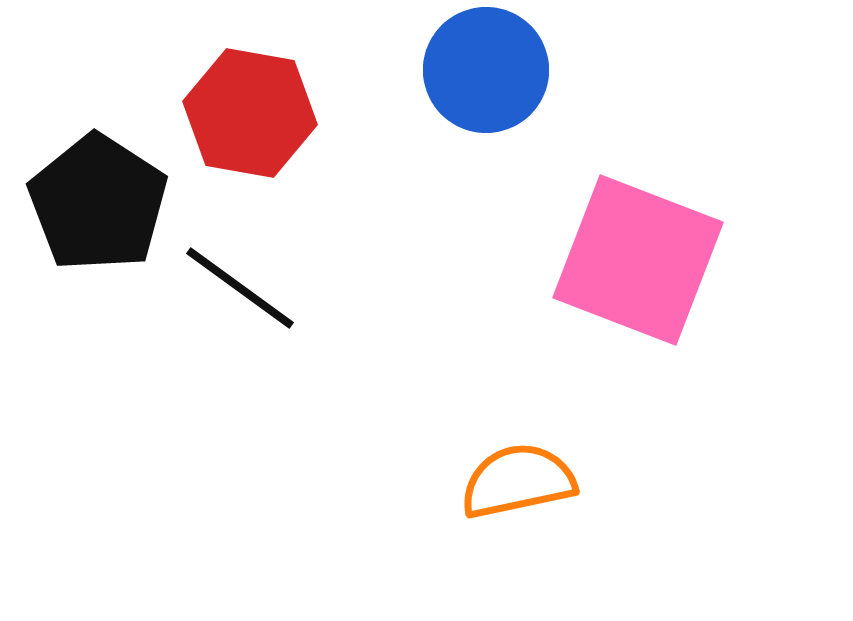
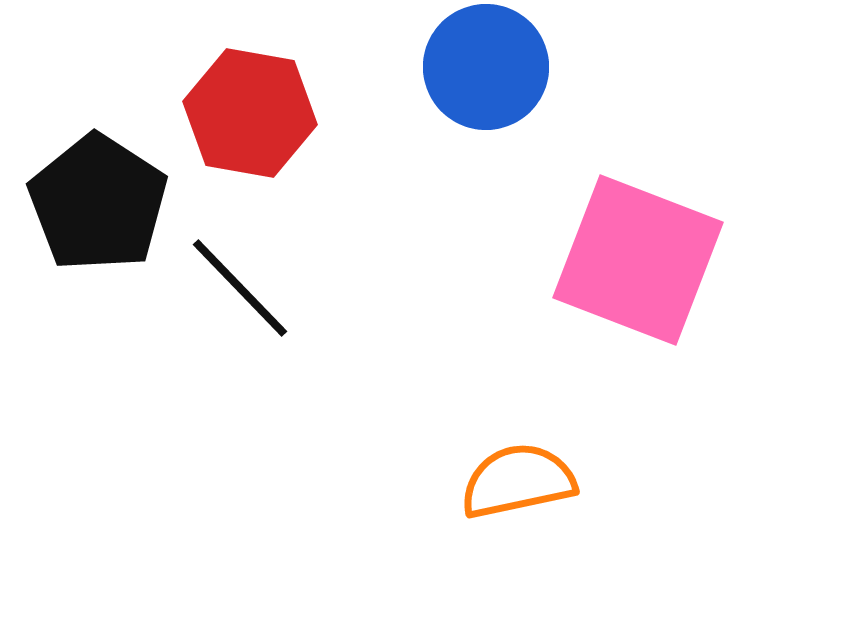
blue circle: moved 3 px up
black line: rotated 10 degrees clockwise
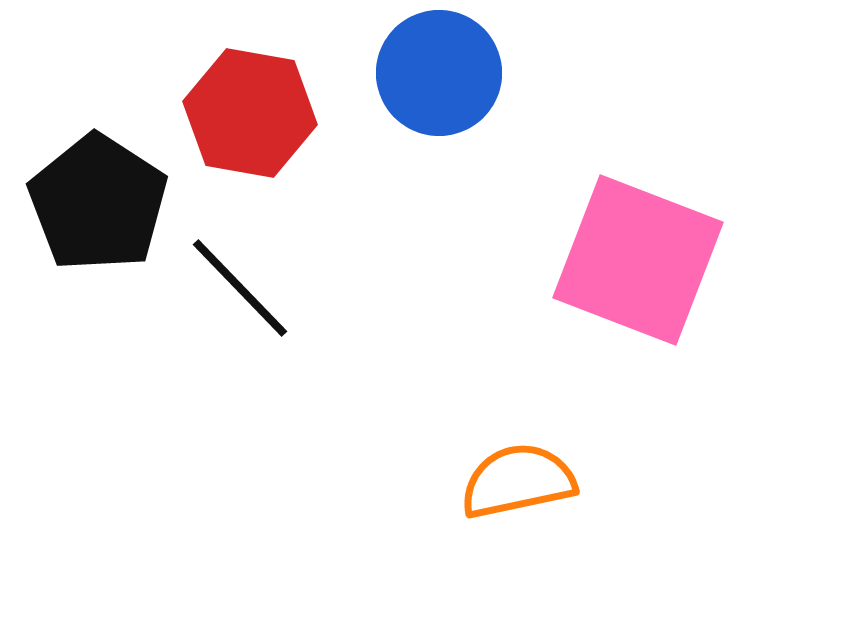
blue circle: moved 47 px left, 6 px down
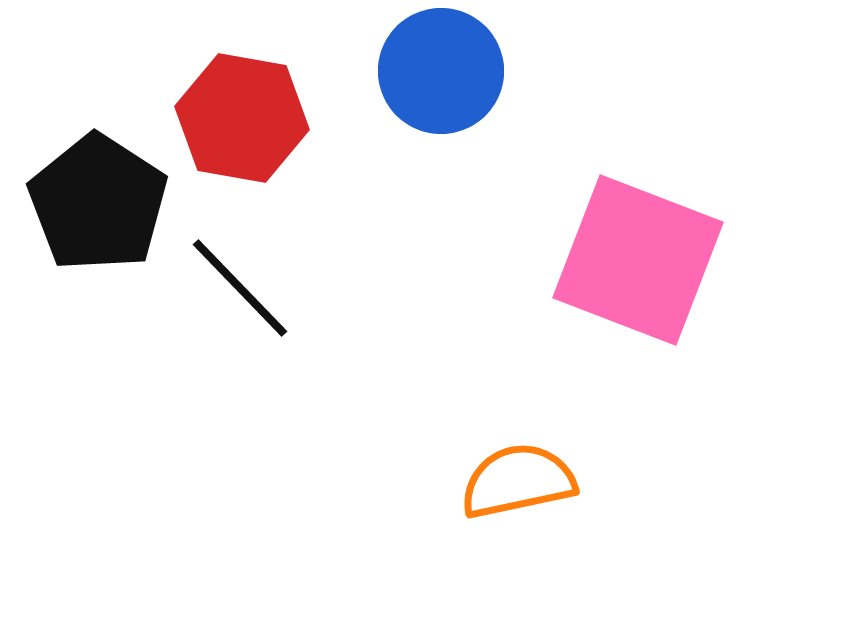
blue circle: moved 2 px right, 2 px up
red hexagon: moved 8 px left, 5 px down
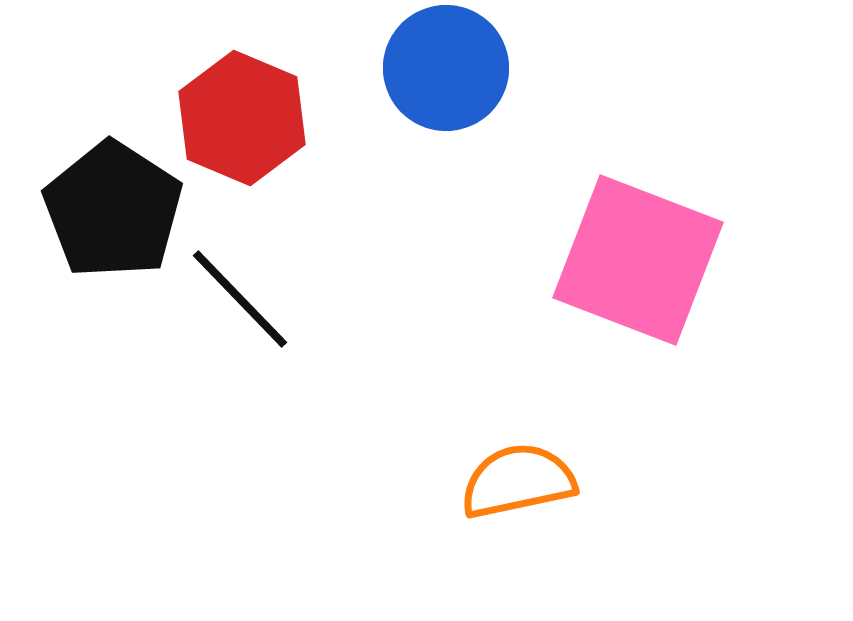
blue circle: moved 5 px right, 3 px up
red hexagon: rotated 13 degrees clockwise
black pentagon: moved 15 px right, 7 px down
black line: moved 11 px down
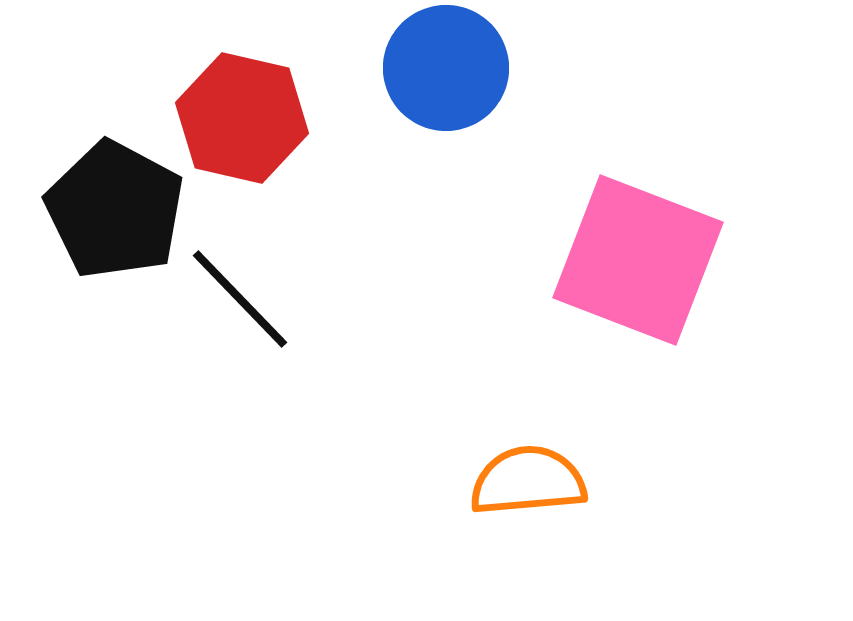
red hexagon: rotated 10 degrees counterclockwise
black pentagon: moved 2 px right; rotated 5 degrees counterclockwise
orange semicircle: moved 10 px right; rotated 7 degrees clockwise
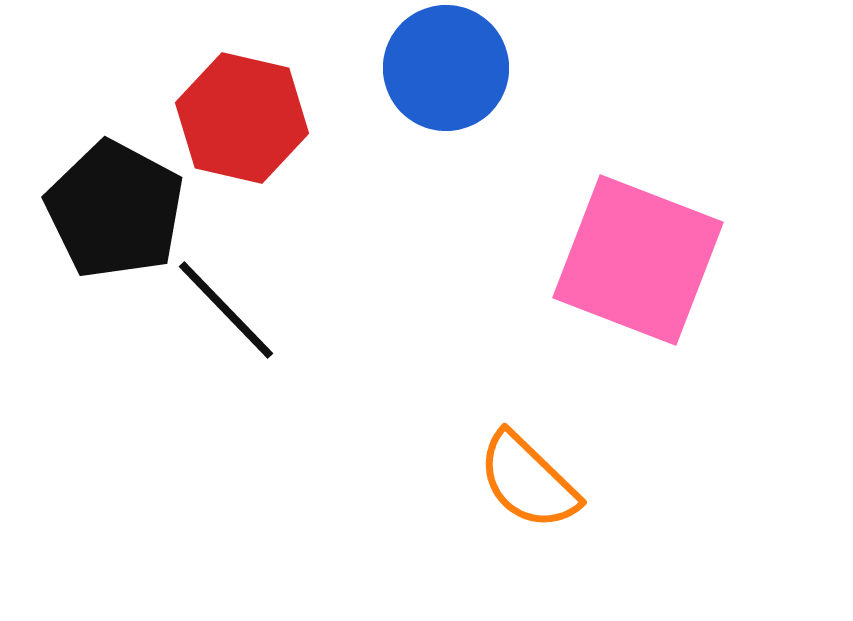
black line: moved 14 px left, 11 px down
orange semicircle: rotated 131 degrees counterclockwise
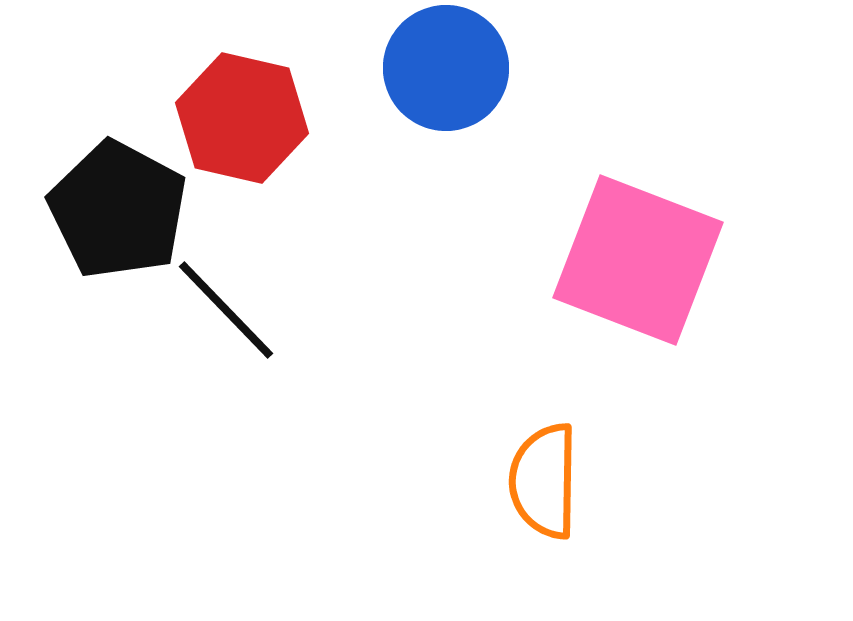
black pentagon: moved 3 px right
orange semicircle: moved 16 px right; rotated 47 degrees clockwise
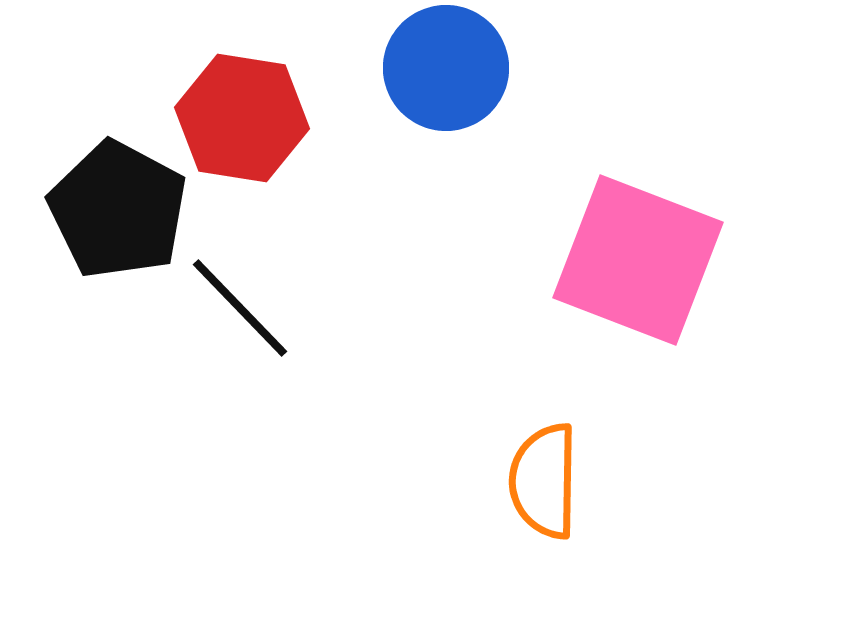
red hexagon: rotated 4 degrees counterclockwise
black line: moved 14 px right, 2 px up
